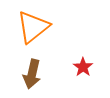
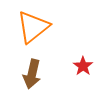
red star: moved 1 px up
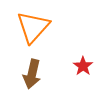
orange triangle: rotated 9 degrees counterclockwise
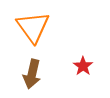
orange triangle: rotated 18 degrees counterclockwise
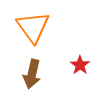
red star: moved 3 px left, 1 px up
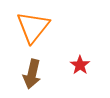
orange triangle: rotated 15 degrees clockwise
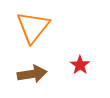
brown arrow: rotated 112 degrees counterclockwise
